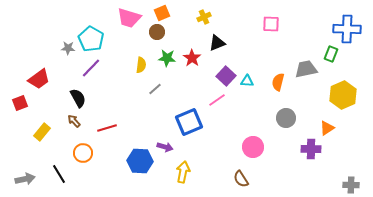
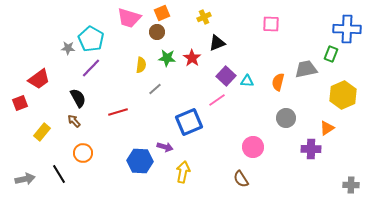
red line: moved 11 px right, 16 px up
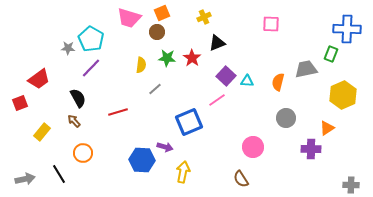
blue hexagon: moved 2 px right, 1 px up
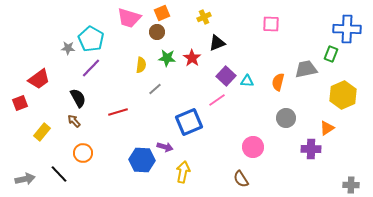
black line: rotated 12 degrees counterclockwise
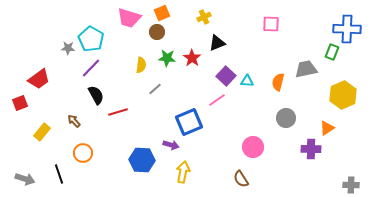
green rectangle: moved 1 px right, 2 px up
black semicircle: moved 18 px right, 3 px up
purple arrow: moved 6 px right, 2 px up
black line: rotated 24 degrees clockwise
gray arrow: rotated 30 degrees clockwise
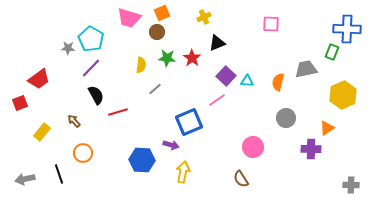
gray arrow: rotated 150 degrees clockwise
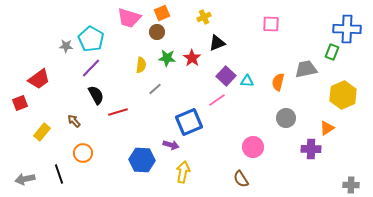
gray star: moved 2 px left, 2 px up
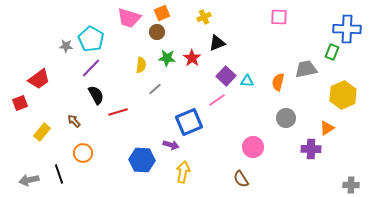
pink square: moved 8 px right, 7 px up
gray arrow: moved 4 px right, 1 px down
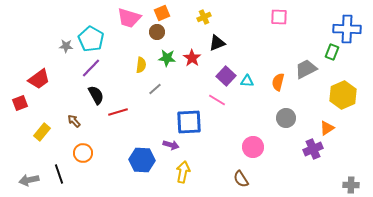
gray trapezoid: rotated 15 degrees counterclockwise
pink line: rotated 66 degrees clockwise
blue square: rotated 20 degrees clockwise
purple cross: moved 2 px right; rotated 24 degrees counterclockwise
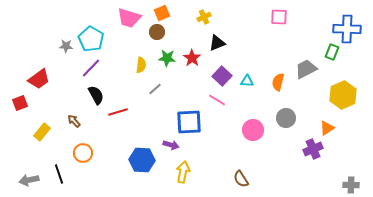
purple square: moved 4 px left
pink circle: moved 17 px up
